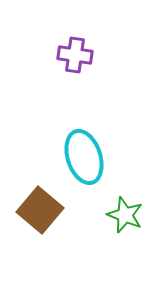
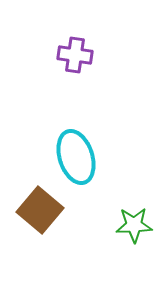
cyan ellipse: moved 8 px left
green star: moved 9 px right, 10 px down; rotated 24 degrees counterclockwise
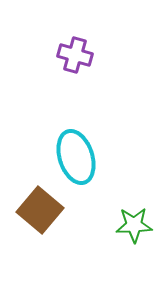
purple cross: rotated 8 degrees clockwise
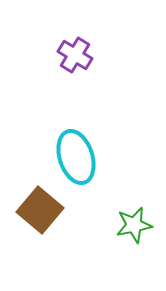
purple cross: rotated 16 degrees clockwise
green star: rotated 9 degrees counterclockwise
